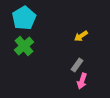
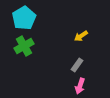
green cross: rotated 12 degrees clockwise
pink arrow: moved 2 px left, 5 px down
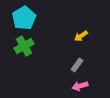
pink arrow: rotated 56 degrees clockwise
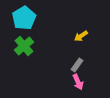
green cross: rotated 12 degrees counterclockwise
pink arrow: moved 2 px left, 4 px up; rotated 98 degrees counterclockwise
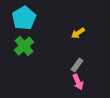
yellow arrow: moved 3 px left, 3 px up
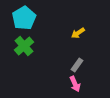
pink arrow: moved 3 px left, 2 px down
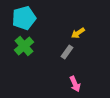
cyan pentagon: rotated 15 degrees clockwise
gray rectangle: moved 10 px left, 13 px up
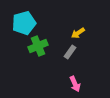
cyan pentagon: moved 5 px down
green cross: moved 14 px right; rotated 18 degrees clockwise
gray rectangle: moved 3 px right
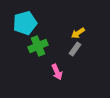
cyan pentagon: moved 1 px right
gray rectangle: moved 5 px right, 3 px up
pink arrow: moved 18 px left, 12 px up
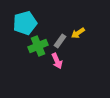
gray rectangle: moved 15 px left, 8 px up
pink arrow: moved 11 px up
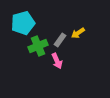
cyan pentagon: moved 2 px left
gray rectangle: moved 1 px up
